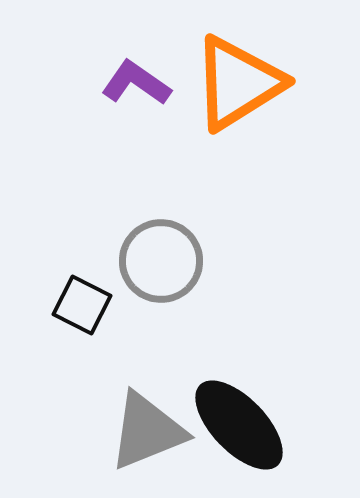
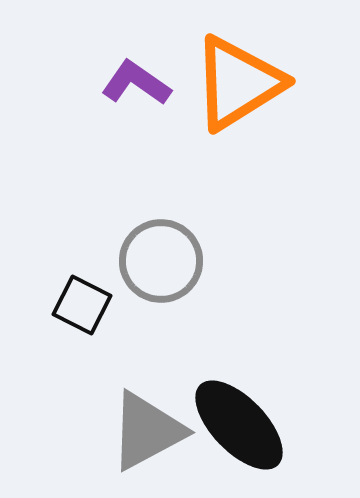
gray triangle: rotated 6 degrees counterclockwise
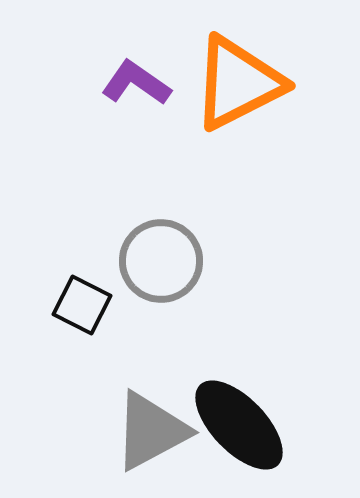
orange triangle: rotated 5 degrees clockwise
gray triangle: moved 4 px right
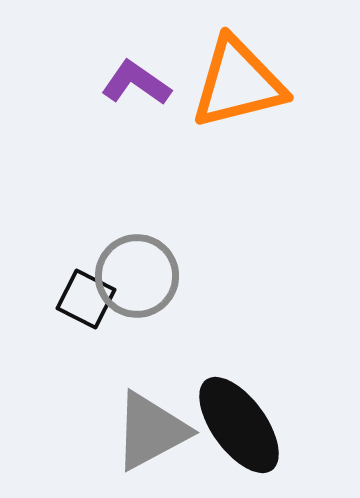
orange triangle: rotated 13 degrees clockwise
gray circle: moved 24 px left, 15 px down
black square: moved 4 px right, 6 px up
black ellipse: rotated 8 degrees clockwise
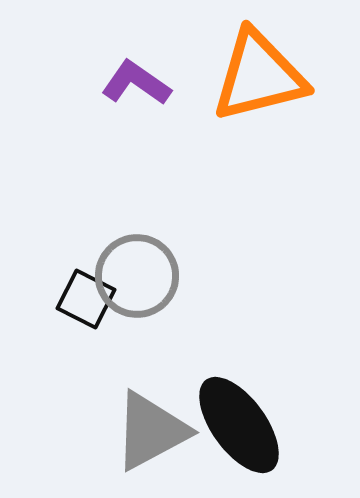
orange triangle: moved 21 px right, 7 px up
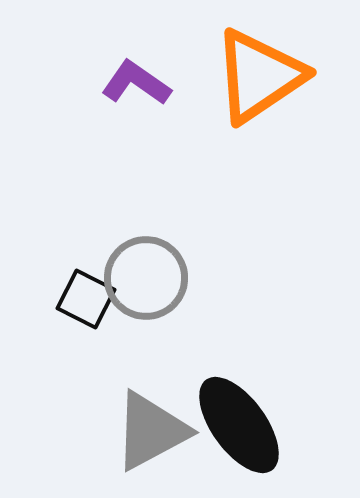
orange triangle: rotated 20 degrees counterclockwise
gray circle: moved 9 px right, 2 px down
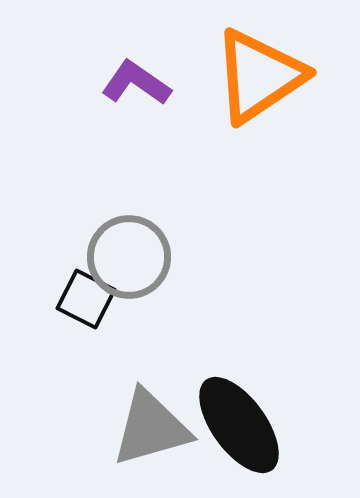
gray circle: moved 17 px left, 21 px up
gray triangle: moved 3 px up; rotated 12 degrees clockwise
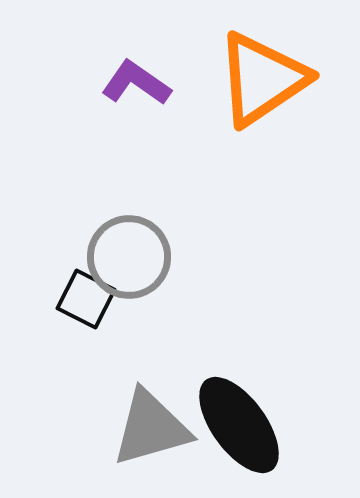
orange triangle: moved 3 px right, 3 px down
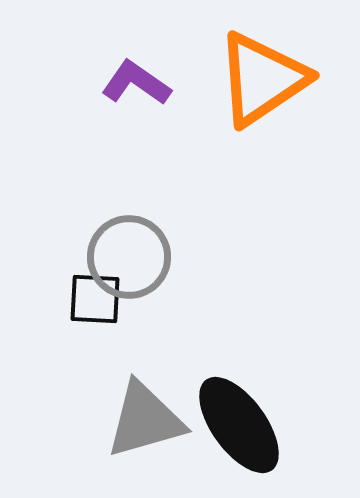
black square: moved 9 px right; rotated 24 degrees counterclockwise
gray triangle: moved 6 px left, 8 px up
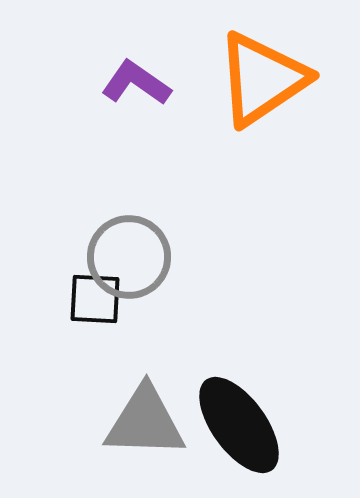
gray triangle: moved 2 px down; rotated 18 degrees clockwise
